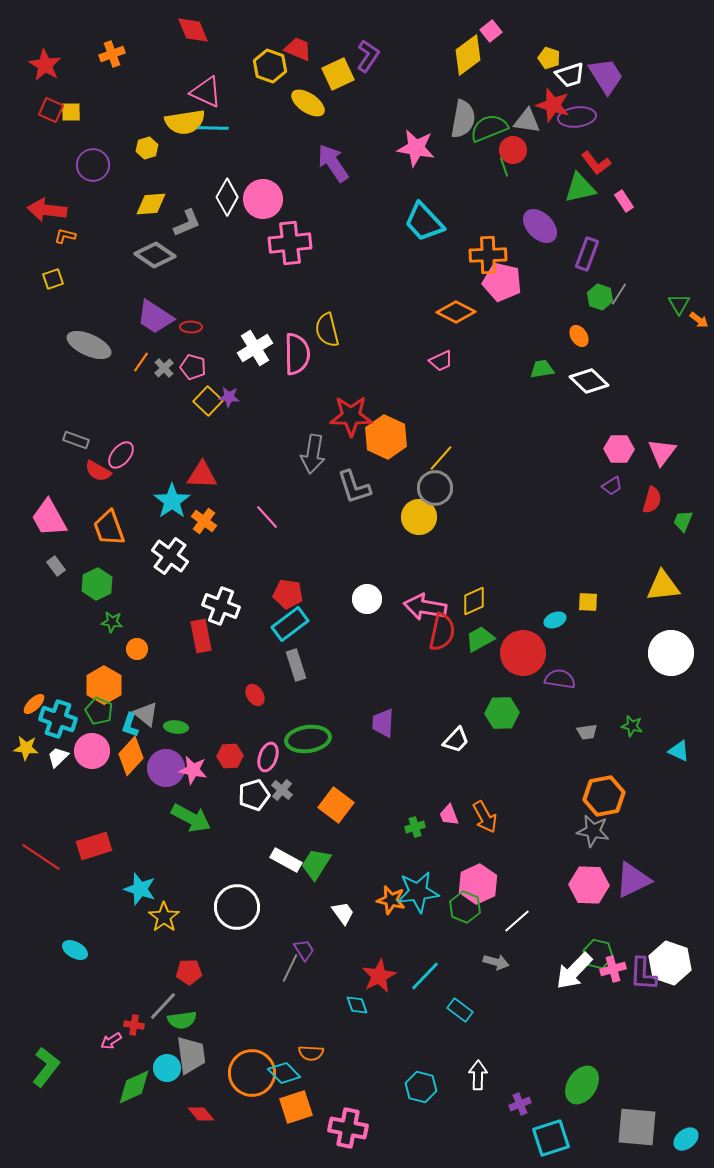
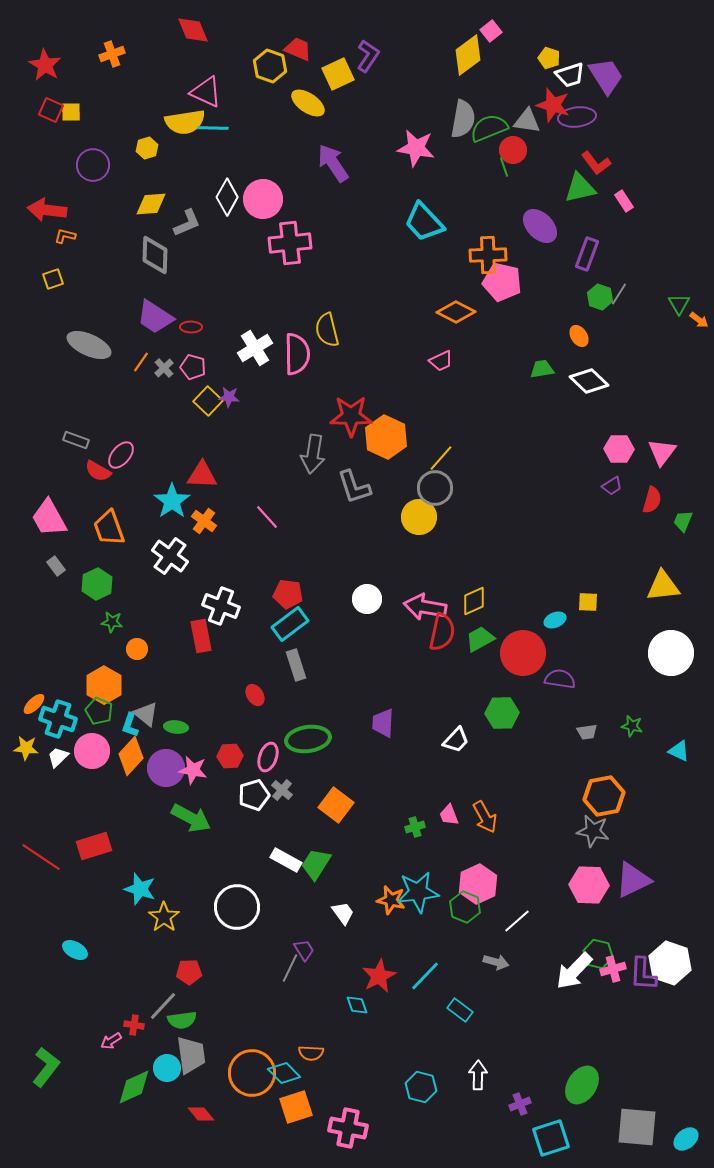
gray diamond at (155, 255): rotated 57 degrees clockwise
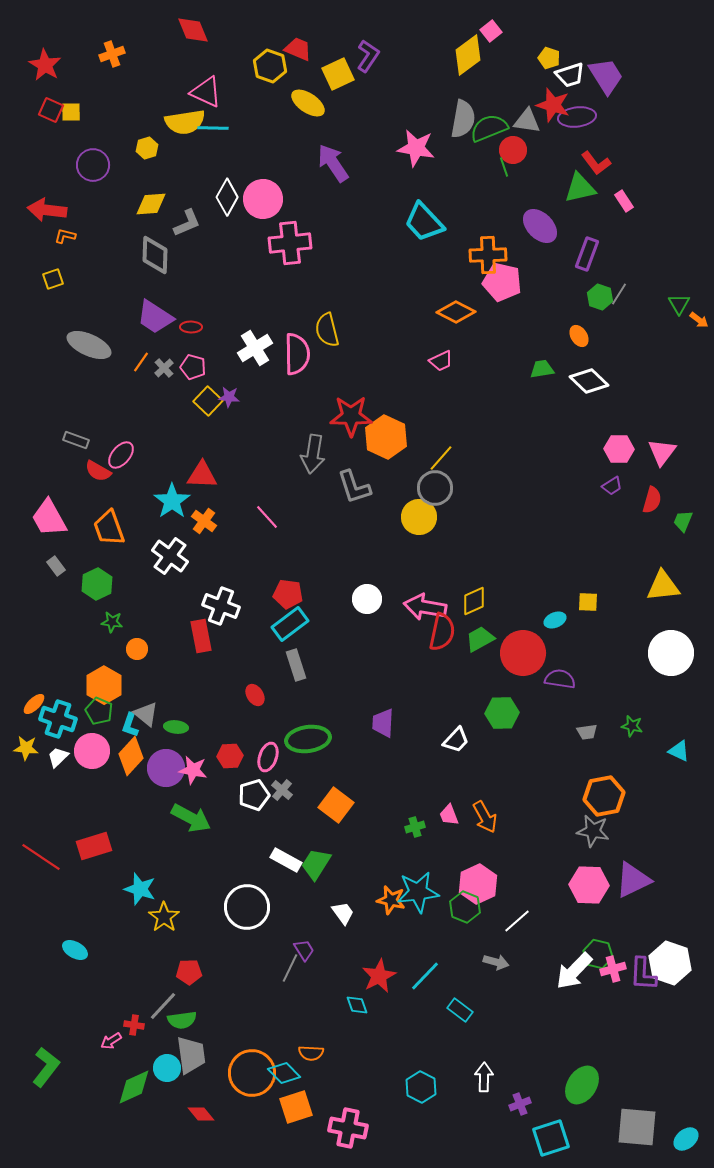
white circle at (237, 907): moved 10 px right
white arrow at (478, 1075): moved 6 px right, 2 px down
cyan hexagon at (421, 1087): rotated 12 degrees clockwise
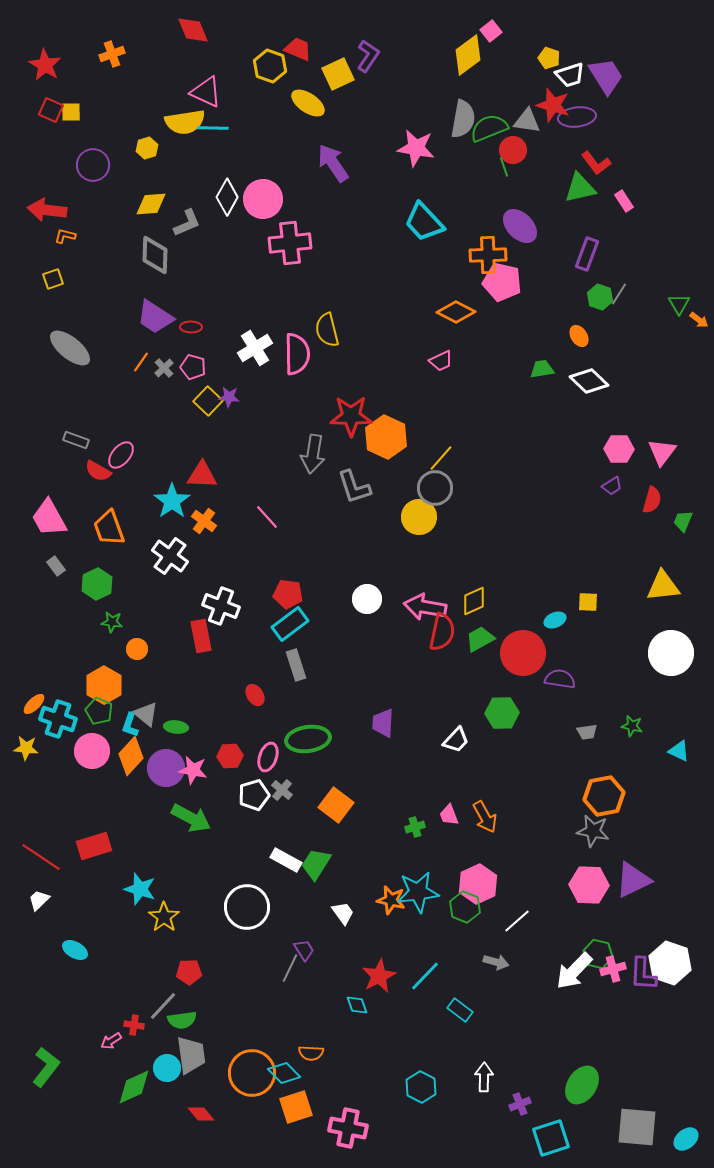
purple ellipse at (540, 226): moved 20 px left
gray ellipse at (89, 345): moved 19 px left, 3 px down; rotated 15 degrees clockwise
white trapezoid at (58, 757): moved 19 px left, 143 px down
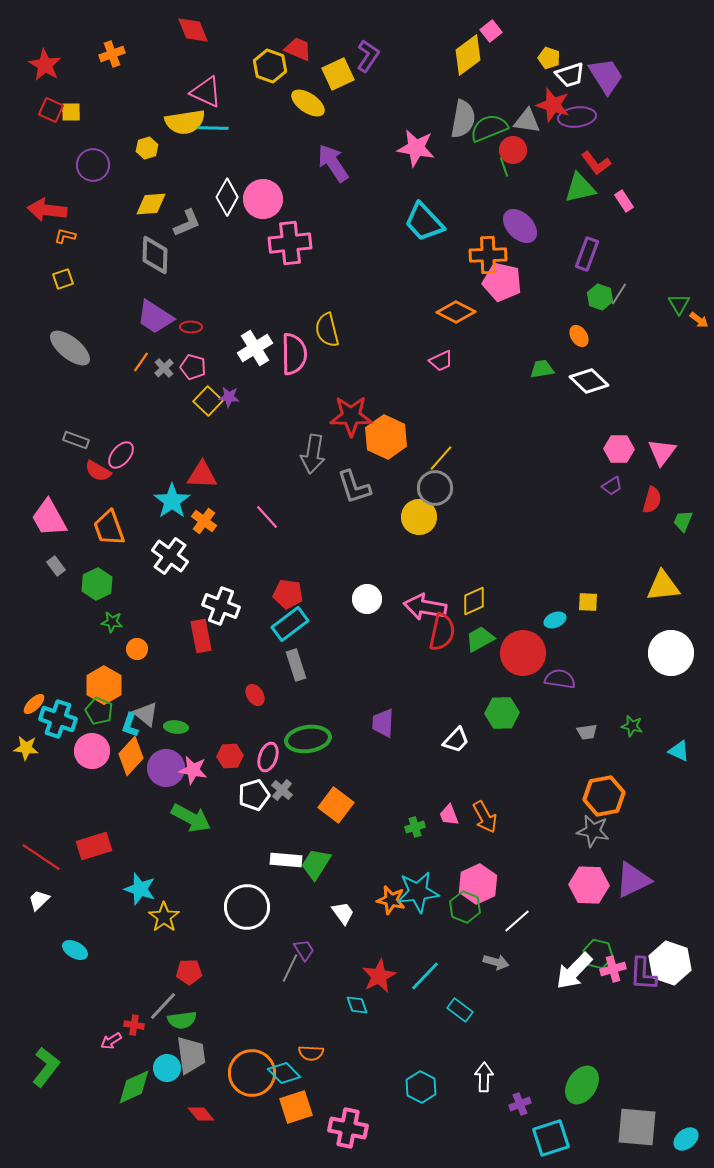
yellow square at (53, 279): moved 10 px right
pink semicircle at (297, 354): moved 3 px left
white rectangle at (286, 860): rotated 24 degrees counterclockwise
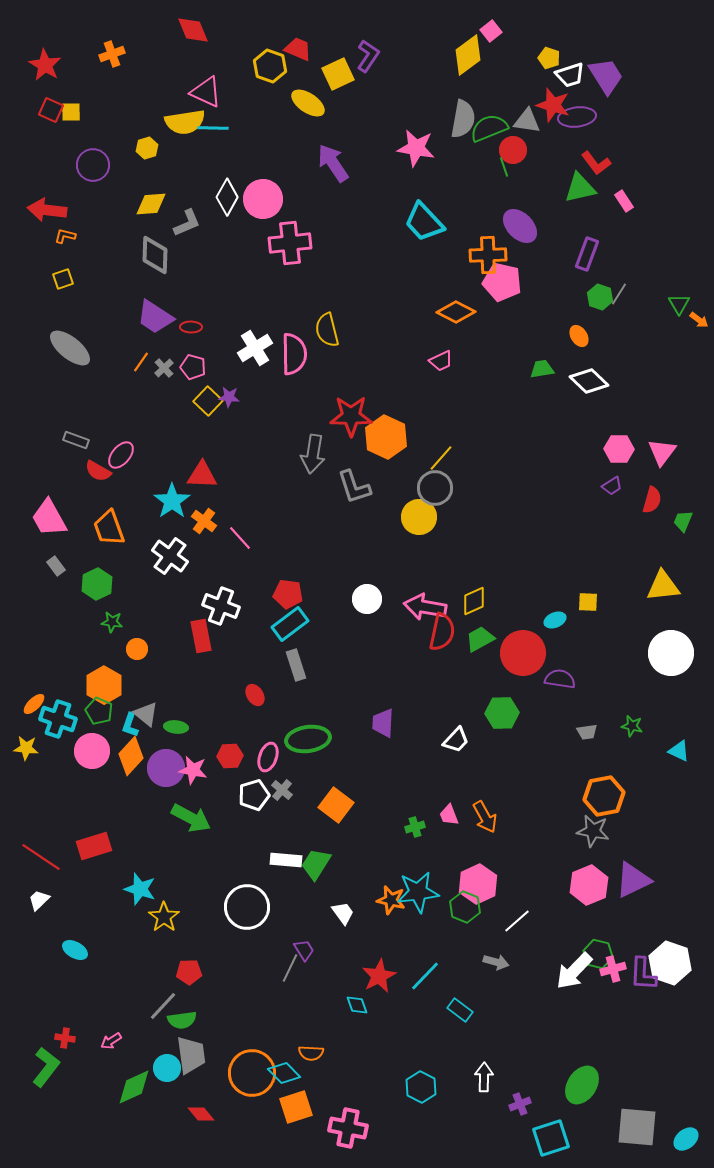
pink line at (267, 517): moved 27 px left, 21 px down
pink hexagon at (589, 885): rotated 24 degrees counterclockwise
red cross at (134, 1025): moved 69 px left, 13 px down
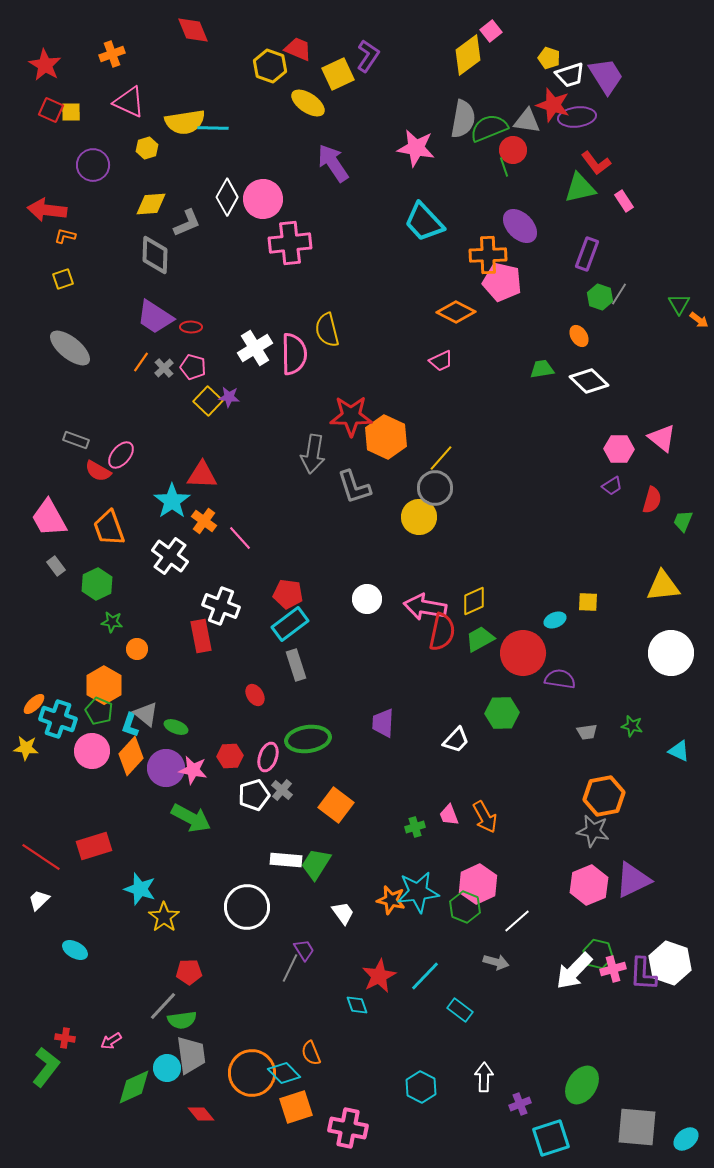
pink triangle at (206, 92): moved 77 px left, 10 px down
pink triangle at (662, 452): moved 14 px up; rotated 28 degrees counterclockwise
green ellipse at (176, 727): rotated 15 degrees clockwise
orange semicircle at (311, 1053): rotated 65 degrees clockwise
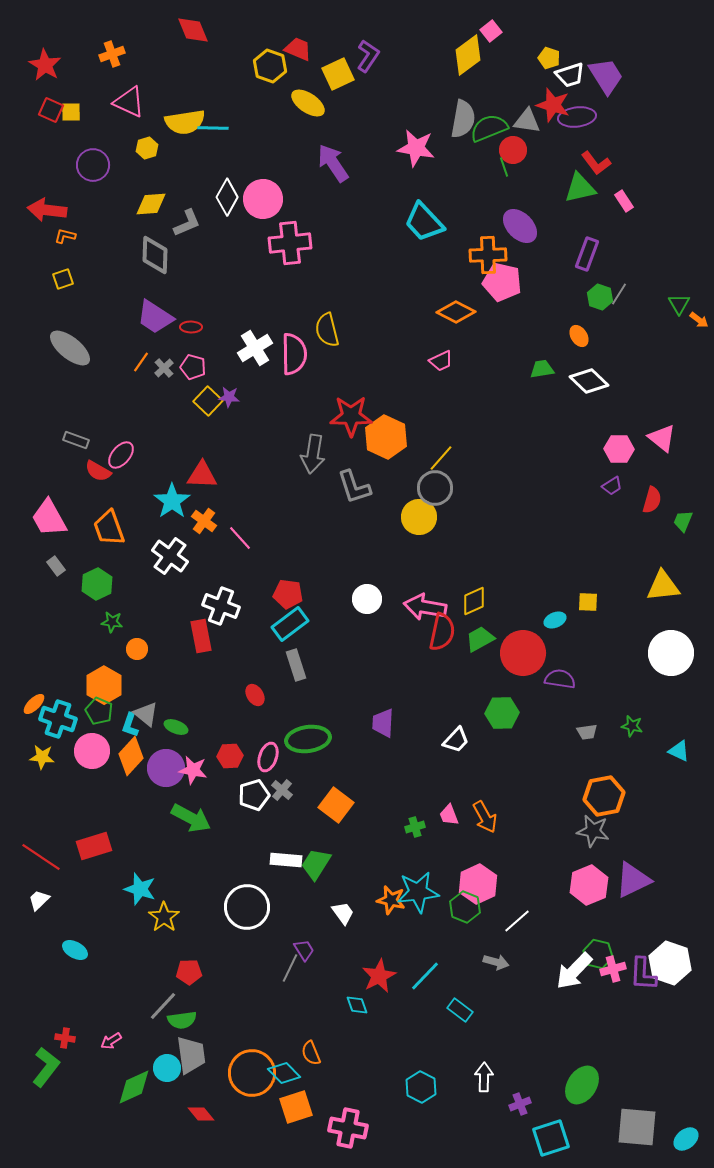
yellow star at (26, 748): moved 16 px right, 9 px down
